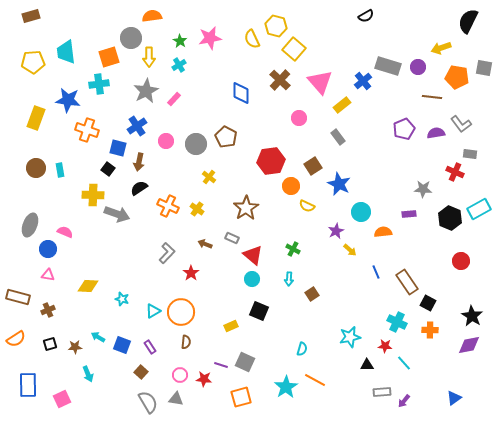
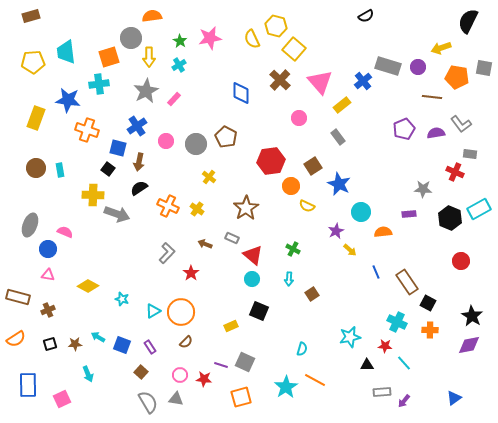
yellow diamond at (88, 286): rotated 25 degrees clockwise
brown semicircle at (186, 342): rotated 40 degrees clockwise
brown star at (75, 347): moved 3 px up
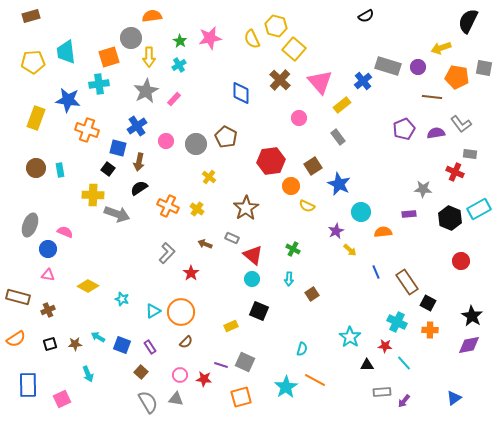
cyan star at (350, 337): rotated 25 degrees counterclockwise
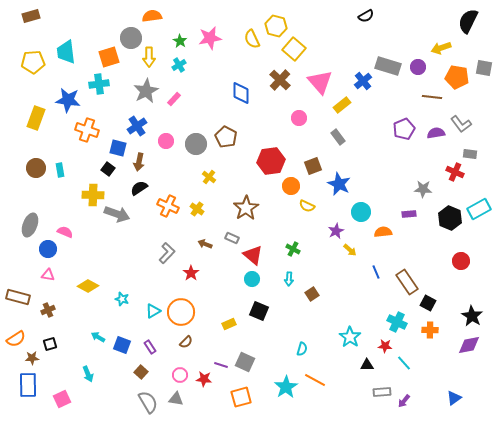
brown square at (313, 166): rotated 12 degrees clockwise
yellow rectangle at (231, 326): moved 2 px left, 2 px up
brown star at (75, 344): moved 43 px left, 14 px down
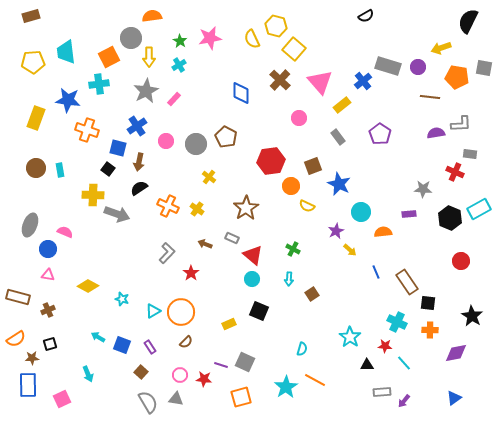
orange square at (109, 57): rotated 10 degrees counterclockwise
brown line at (432, 97): moved 2 px left
gray L-shape at (461, 124): rotated 55 degrees counterclockwise
purple pentagon at (404, 129): moved 24 px left, 5 px down; rotated 15 degrees counterclockwise
black square at (428, 303): rotated 21 degrees counterclockwise
purple diamond at (469, 345): moved 13 px left, 8 px down
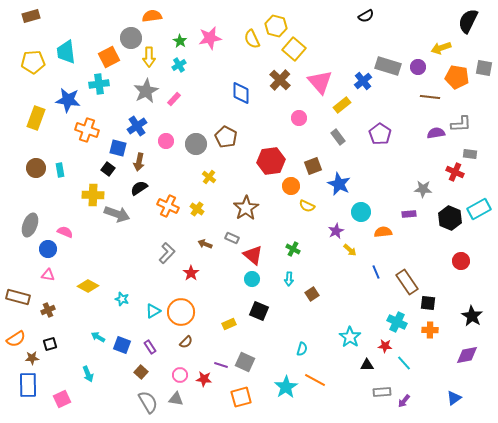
purple diamond at (456, 353): moved 11 px right, 2 px down
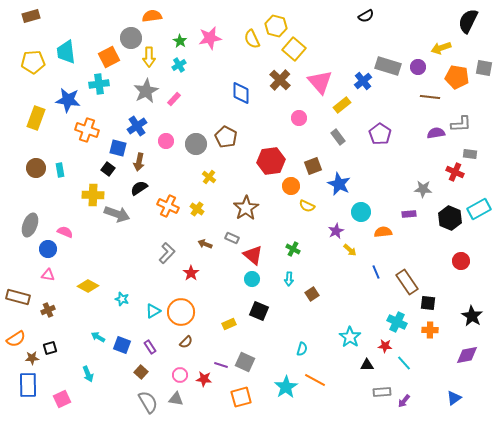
black square at (50, 344): moved 4 px down
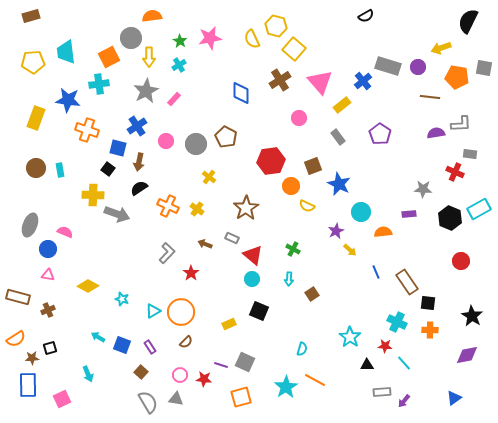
brown cross at (280, 80): rotated 15 degrees clockwise
